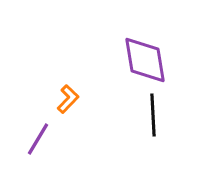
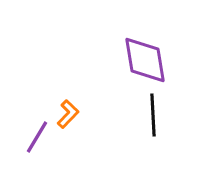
orange L-shape: moved 15 px down
purple line: moved 1 px left, 2 px up
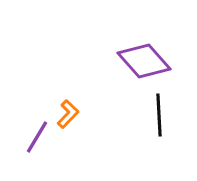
purple diamond: moved 1 px left, 1 px down; rotated 32 degrees counterclockwise
black line: moved 6 px right
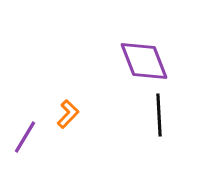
purple diamond: rotated 20 degrees clockwise
purple line: moved 12 px left
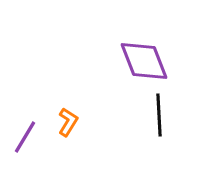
orange L-shape: moved 8 px down; rotated 12 degrees counterclockwise
